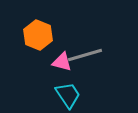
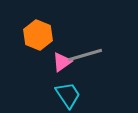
pink triangle: rotated 50 degrees counterclockwise
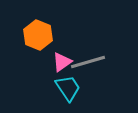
gray line: moved 3 px right, 7 px down
cyan trapezoid: moved 7 px up
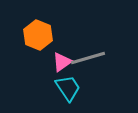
gray line: moved 4 px up
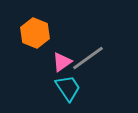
orange hexagon: moved 3 px left, 2 px up
gray line: rotated 20 degrees counterclockwise
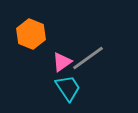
orange hexagon: moved 4 px left, 1 px down
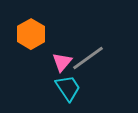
orange hexagon: rotated 8 degrees clockwise
pink triangle: rotated 15 degrees counterclockwise
